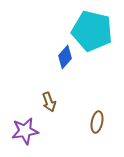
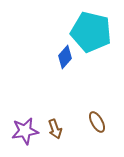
cyan pentagon: moved 1 px left, 1 px down
brown arrow: moved 6 px right, 27 px down
brown ellipse: rotated 40 degrees counterclockwise
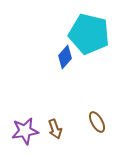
cyan pentagon: moved 2 px left, 2 px down
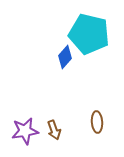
brown ellipse: rotated 25 degrees clockwise
brown arrow: moved 1 px left, 1 px down
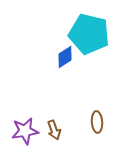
blue diamond: rotated 15 degrees clockwise
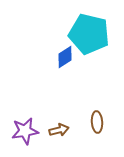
brown arrow: moved 5 px right; rotated 84 degrees counterclockwise
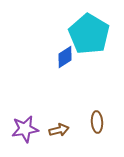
cyan pentagon: rotated 18 degrees clockwise
purple star: moved 2 px up
